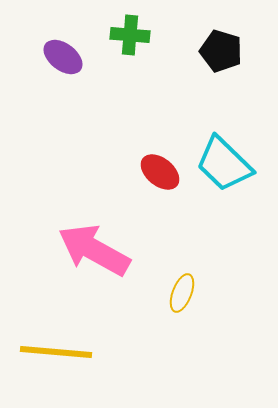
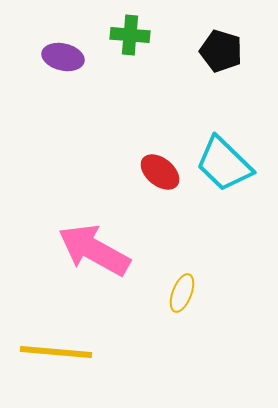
purple ellipse: rotated 24 degrees counterclockwise
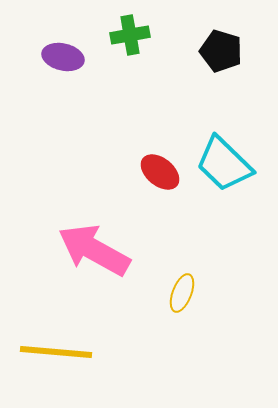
green cross: rotated 15 degrees counterclockwise
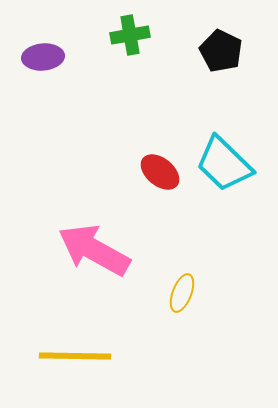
black pentagon: rotated 9 degrees clockwise
purple ellipse: moved 20 px left; rotated 18 degrees counterclockwise
yellow line: moved 19 px right, 4 px down; rotated 4 degrees counterclockwise
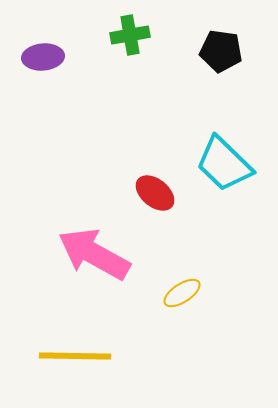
black pentagon: rotated 18 degrees counterclockwise
red ellipse: moved 5 px left, 21 px down
pink arrow: moved 4 px down
yellow ellipse: rotated 36 degrees clockwise
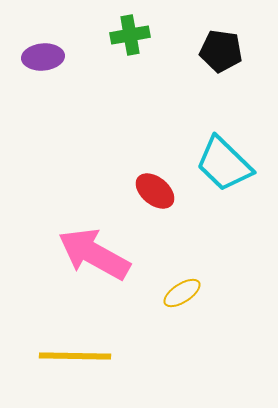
red ellipse: moved 2 px up
